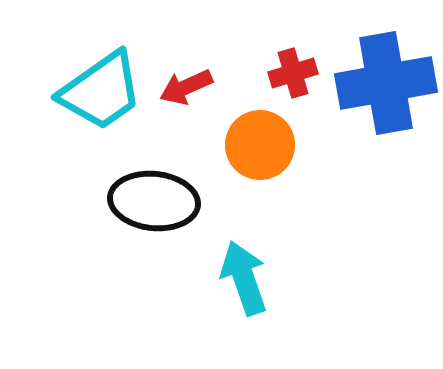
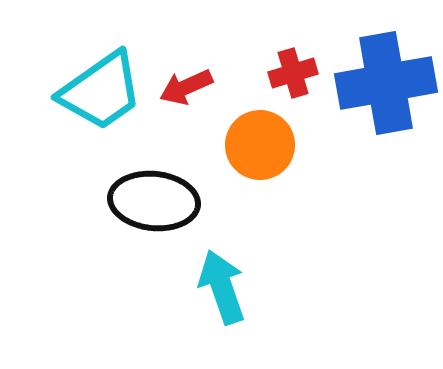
cyan arrow: moved 22 px left, 9 px down
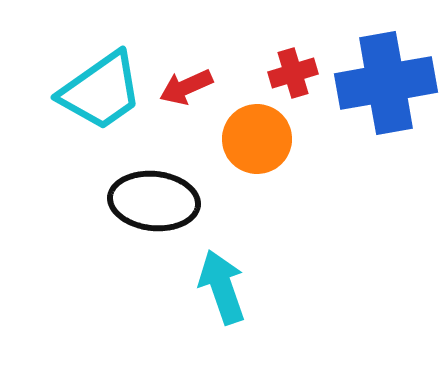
orange circle: moved 3 px left, 6 px up
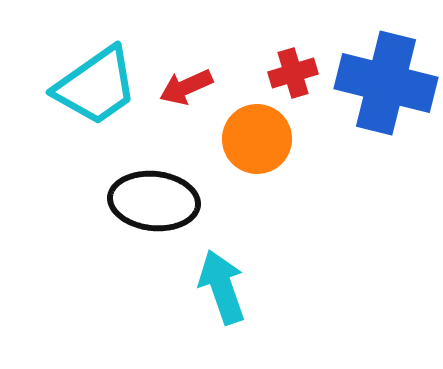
blue cross: rotated 24 degrees clockwise
cyan trapezoid: moved 5 px left, 5 px up
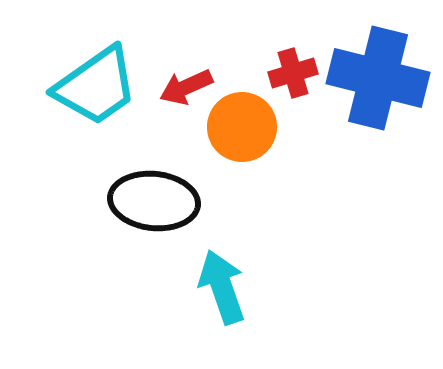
blue cross: moved 8 px left, 5 px up
orange circle: moved 15 px left, 12 px up
